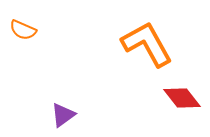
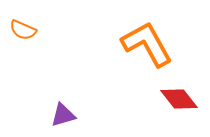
red diamond: moved 3 px left, 1 px down
purple triangle: rotated 20 degrees clockwise
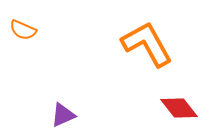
red diamond: moved 9 px down
purple triangle: rotated 8 degrees counterclockwise
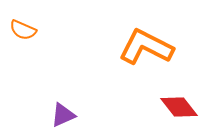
orange L-shape: moved 1 px left, 3 px down; rotated 34 degrees counterclockwise
red diamond: moved 1 px up
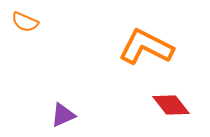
orange semicircle: moved 2 px right, 8 px up
red diamond: moved 8 px left, 2 px up
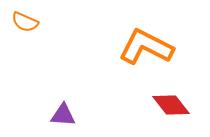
purple triangle: rotated 28 degrees clockwise
